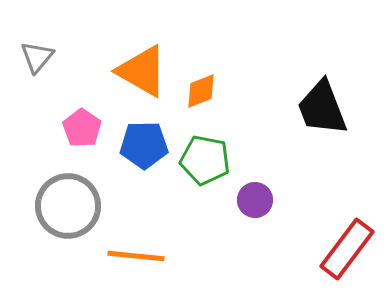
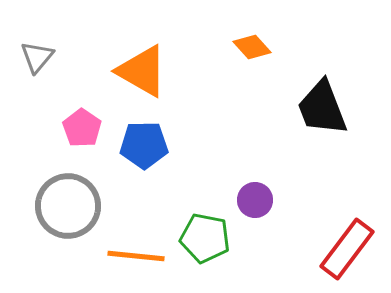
orange diamond: moved 51 px right, 44 px up; rotated 69 degrees clockwise
green pentagon: moved 78 px down
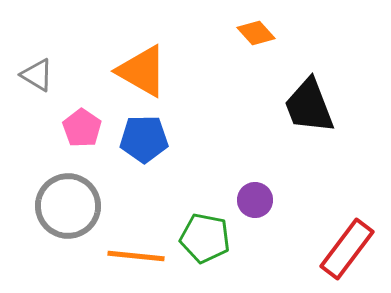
orange diamond: moved 4 px right, 14 px up
gray triangle: moved 18 px down; rotated 39 degrees counterclockwise
black trapezoid: moved 13 px left, 2 px up
blue pentagon: moved 6 px up
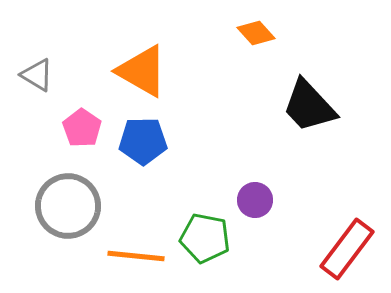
black trapezoid: rotated 22 degrees counterclockwise
blue pentagon: moved 1 px left, 2 px down
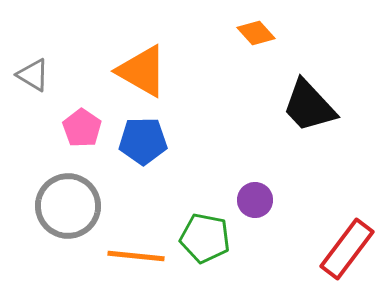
gray triangle: moved 4 px left
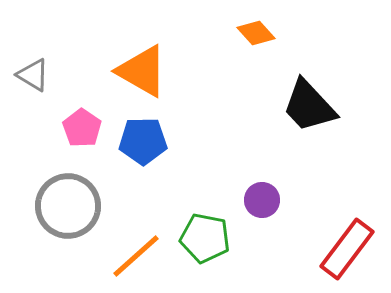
purple circle: moved 7 px right
orange line: rotated 48 degrees counterclockwise
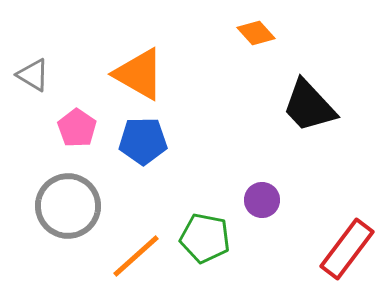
orange triangle: moved 3 px left, 3 px down
pink pentagon: moved 5 px left
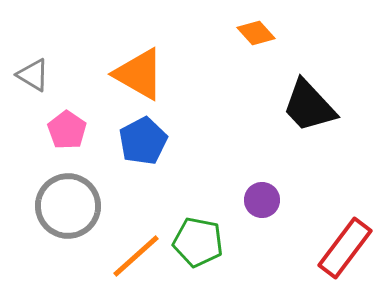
pink pentagon: moved 10 px left, 2 px down
blue pentagon: rotated 27 degrees counterclockwise
green pentagon: moved 7 px left, 4 px down
red rectangle: moved 2 px left, 1 px up
